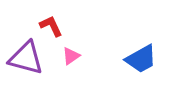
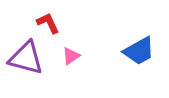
red L-shape: moved 3 px left, 3 px up
blue trapezoid: moved 2 px left, 8 px up
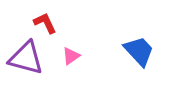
red L-shape: moved 3 px left
blue trapezoid: rotated 104 degrees counterclockwise
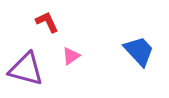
red L-shape: moved 2 px right, 1 px up
purple triangle: moved 11 px down
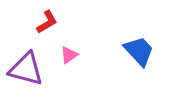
red L-shape: rotated 85 degrees clockwise
pink triangle: moved 2 px left, 1 px up
